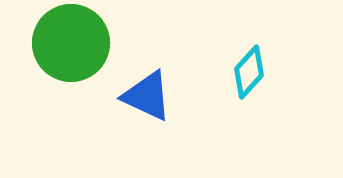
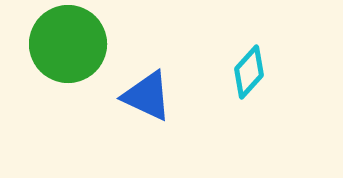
green circle: moved 3 px left, 1 px down
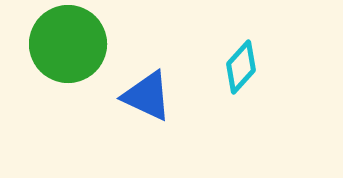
cyan diamond: moved 8 px left, 5 px up
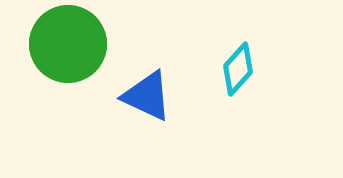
cyan diamond: moved 3 px left, 2 px down
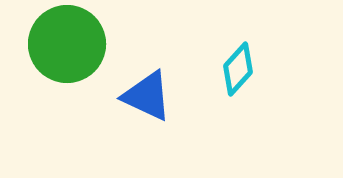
green circle: moved 1 px left
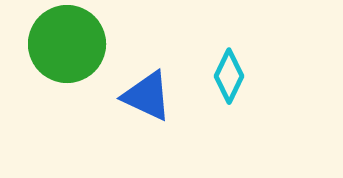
cyan diamond: moved 9 px left, 7 px down; rotated 16 degrees counterclockwise
